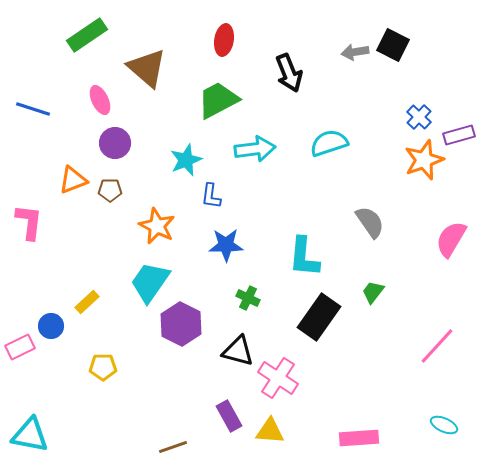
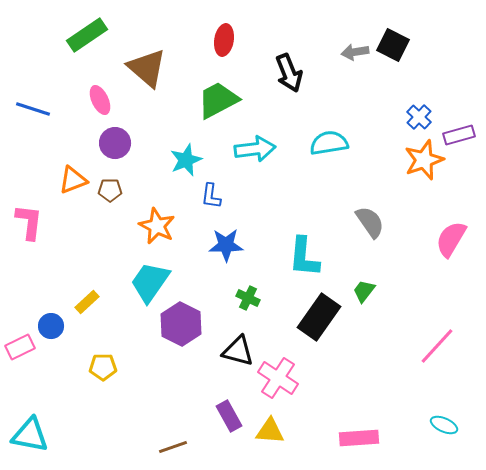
cyan semicircle at (329, 143): rotated 9 degrees clockwise
green trapezoid at (373, 292): moved 9 px left, 1 px up
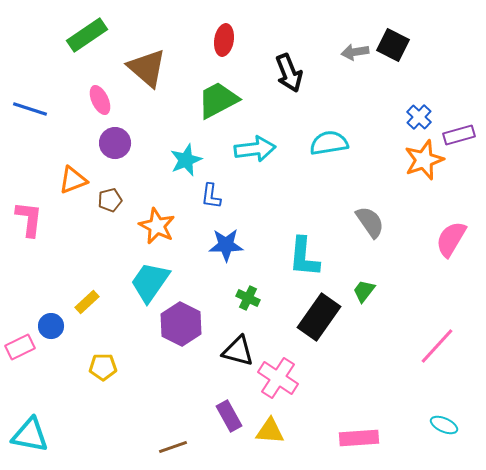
blue line at (33, 109): moved 3 px left
brown pentagon at (110, 190): moved 10 px down; rotated 15 degrees counterclockwise
pink L-shape at (29, 222): moved 3 px up
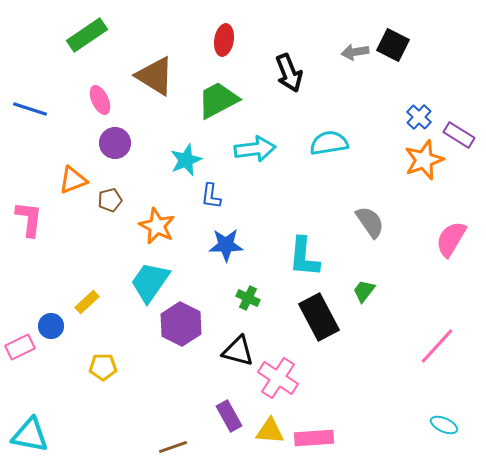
brown triangle at (147, 68): moved 8 px right, 8 px down; rotated 9 degrees counterclockwise
purple rectangle at (459, 135): rotated 48 degrees clockwise
black rectangle at (319, 317): rotated 63 degrees counterclockwise
pink rectangle at (359, 438): moved 45 px left
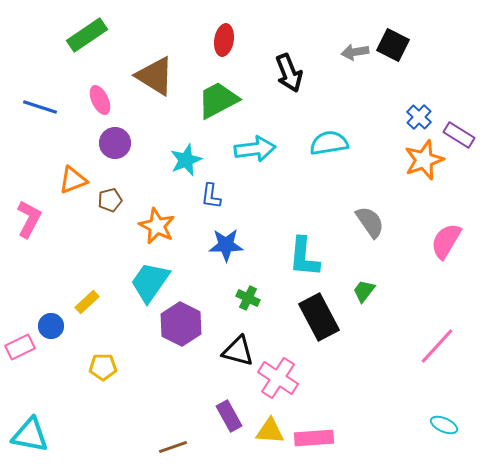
blue line at (30, 109): moved 10 px right, 2 px up
pink L-shape at (29, 219): rotated 21 degrees clockwise
pink semicircle at (451, 239): moved 5 px left, 2 px down
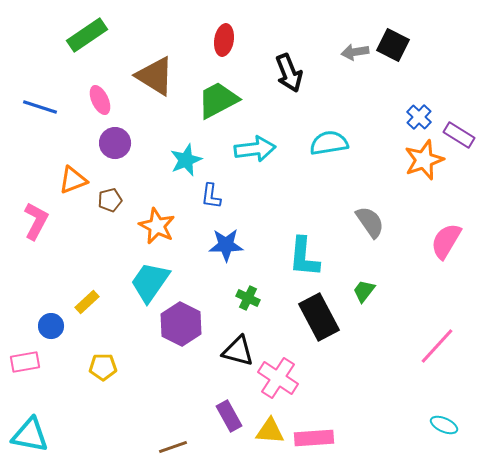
pink L-shape at (29, 219): moved 7 px right, 2 px down
pink rectangle at (20, 347): moved 5 px right, 15 px down; rotated 16 degrees clockwise
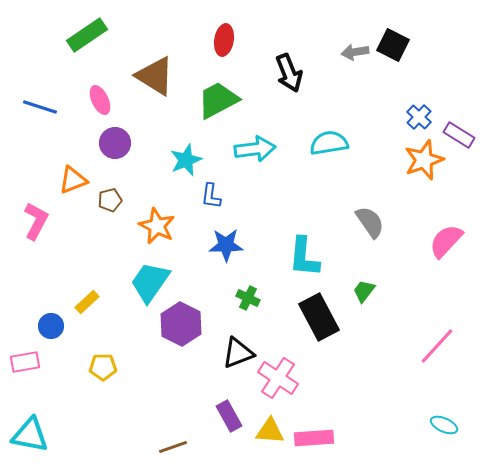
pink semicircle at (446, 241): rotated 12 degrees clockwise
black triangle at (238, 351): moved 2 px down; rotated 36 degrees counterclockwise
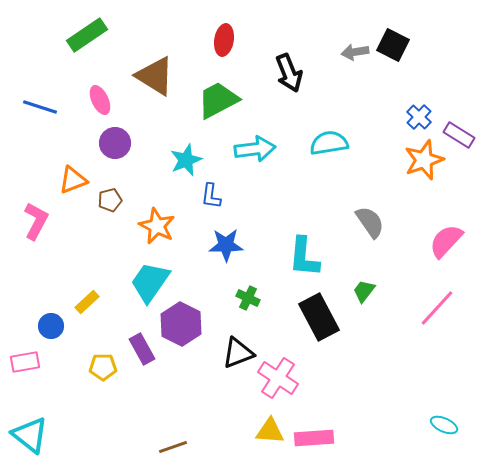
pink line at (437, 346): moved 38 px up
purple rectangle at (229, 416): moved 87 px left, 67 px up
cyan triangle at (30, 435): rotated 27 degrees clockwise
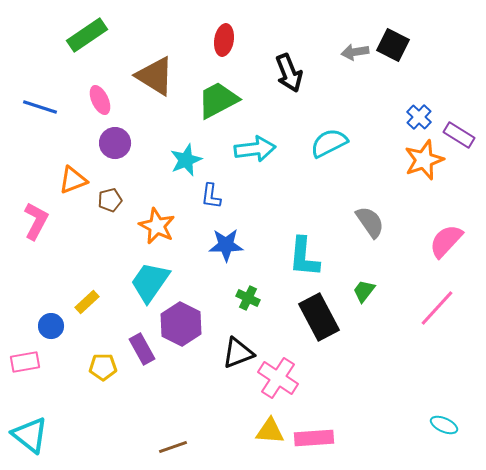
cyan semicircle at (329, 143): rotated 18 degrees counterclockwise
